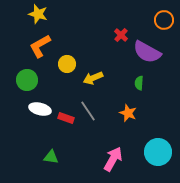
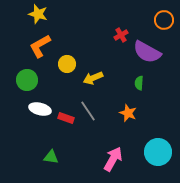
red cross: rotated 16 degrees clockwise
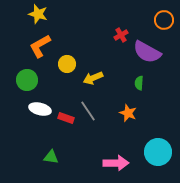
pink arrow: moved 3 px right, 4 px down; rotated 60 degrees clockwise
